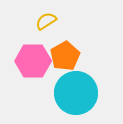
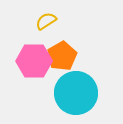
orange pentagon: moved 3 px left
pink hexagon: moved 1 px right
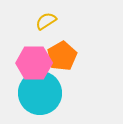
pink hexagon: moved 2 px down
cyan circle: moved 36 px left
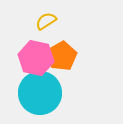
pink hexagon: moved 2 px right, 5 px up; rotated 12 degrees clockwise
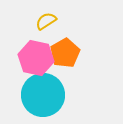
orange pentagon: moved 3 px right, 3 px up
cyan circle: moved 3 px right, 2 px down
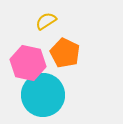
orange pentagon: rotated 16 degrees counterclockwise
pink hexagon: moved 8 px left, 5 px down
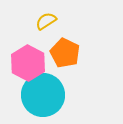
pink hexagon: rotated 16 degrees clockwise
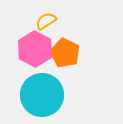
pink hexagon: moved 7 px right, 14 px up
cyan circle: moved 1 px left
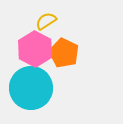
orange pentagon: moved 1 px left
cyan circle: moved 11 px left, 7 px up
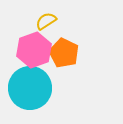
pink hexagon: moved 1 px left, 1 px down; rotated 12 degrees clockwise
cyan circle: moved 1 px left
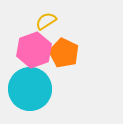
cyan circle: moved 1 px down
